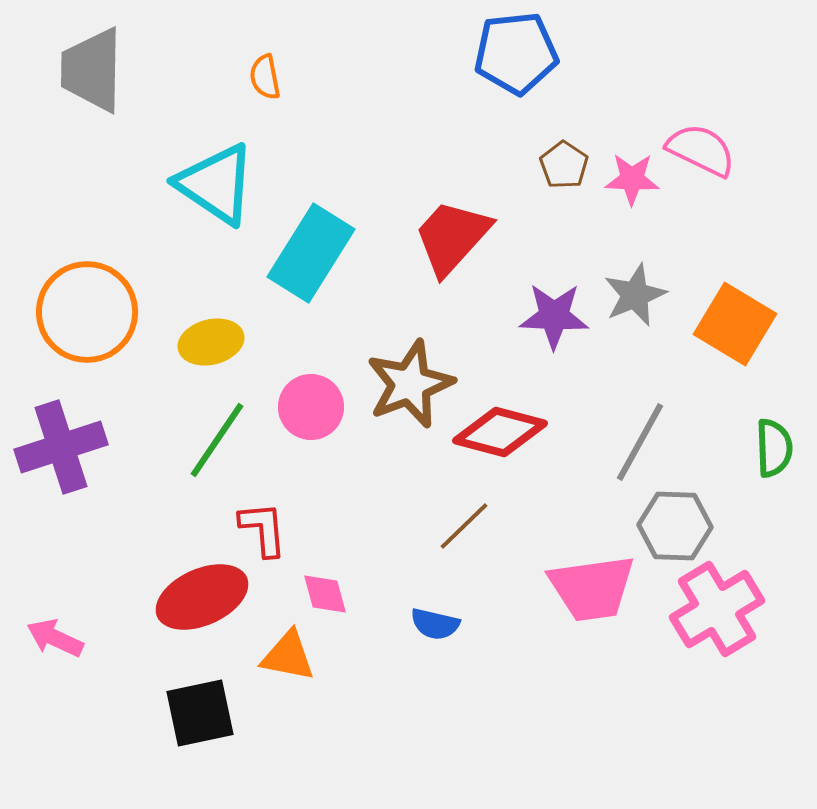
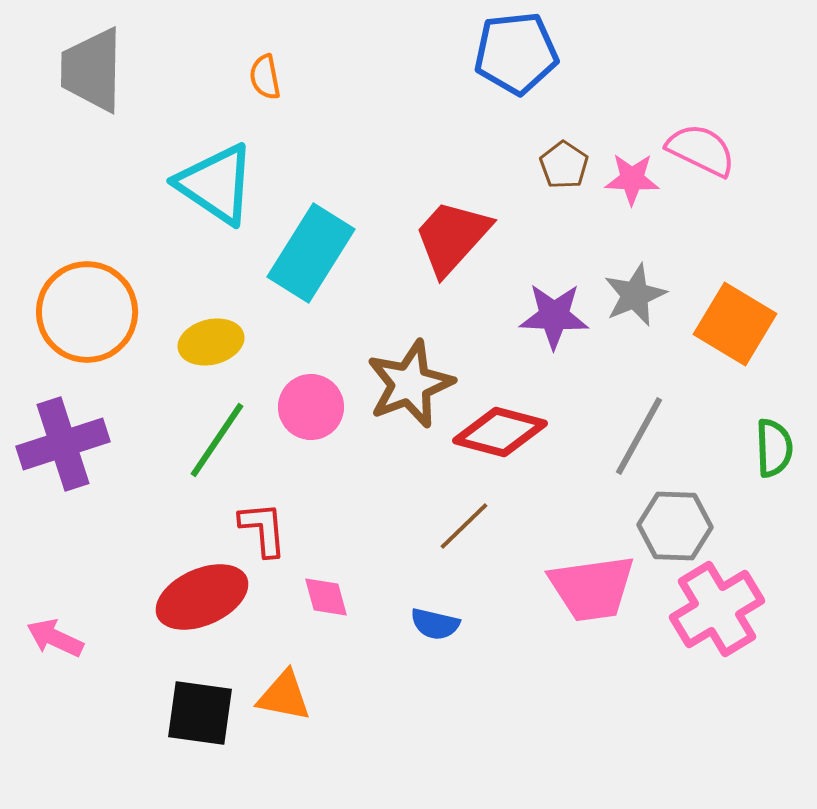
gray line: moved 1 px left, 6 px up
purple cross: moved 2 px right, 3 px up
pink diamond: moved 1 px right, 3 px down
orange triangle: moved 4 px left, 40 px down
black square: rotated 20 degrees clockwise
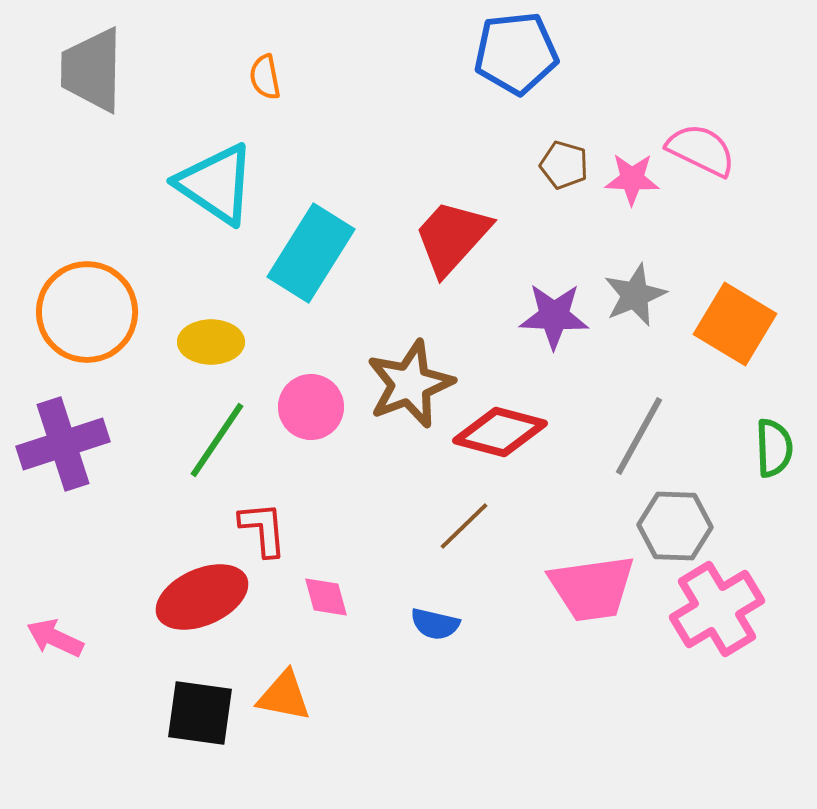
brown pentagon: rotated 18 degrees counterclockwise
yellow ellipse: rotated 14 degrees clockwise
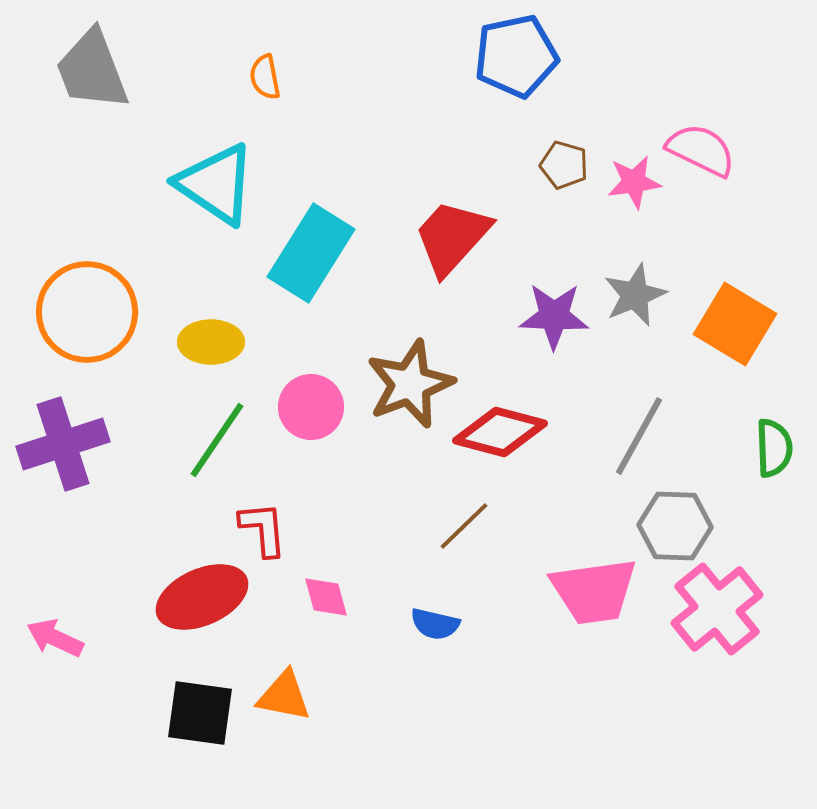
blue pentagon: moved 3 px down; rotated 6 degrees counterclockwise
gray trapezoid: rotated 22 degrees counterclockwise
pink star: moved 2 px right, 3 px down; rotated 10 degrees counterclockwise
pink trapezoid: moved 2 px right, 3 px down
pink cross: rotated 8 degrees counterclockwise
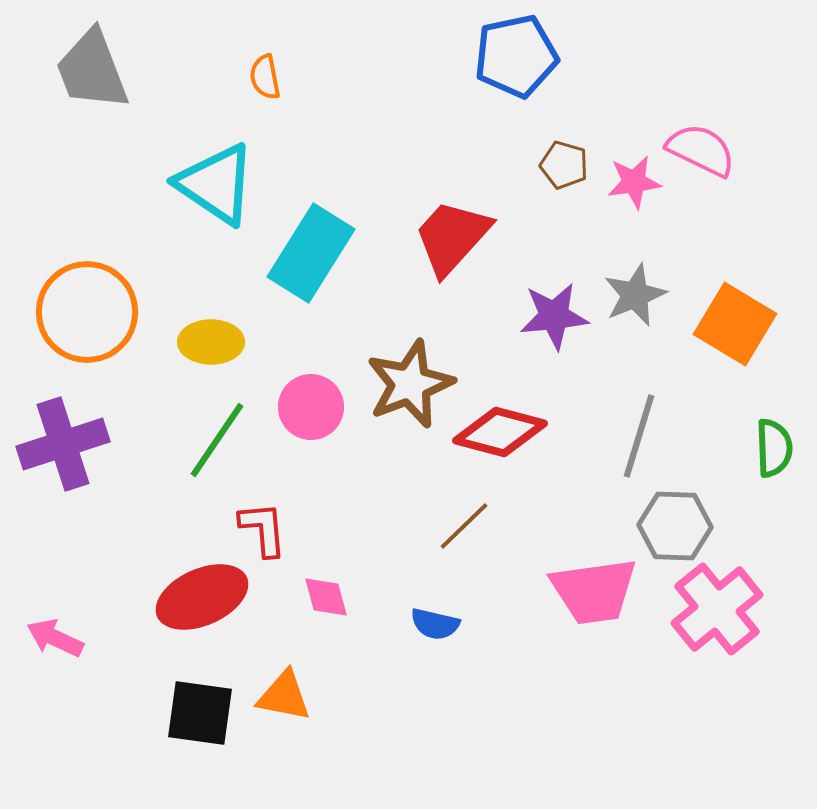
purple star: rotated 8 degrees counterclockwise
gray line: rotated 12 degrees counterclockwise
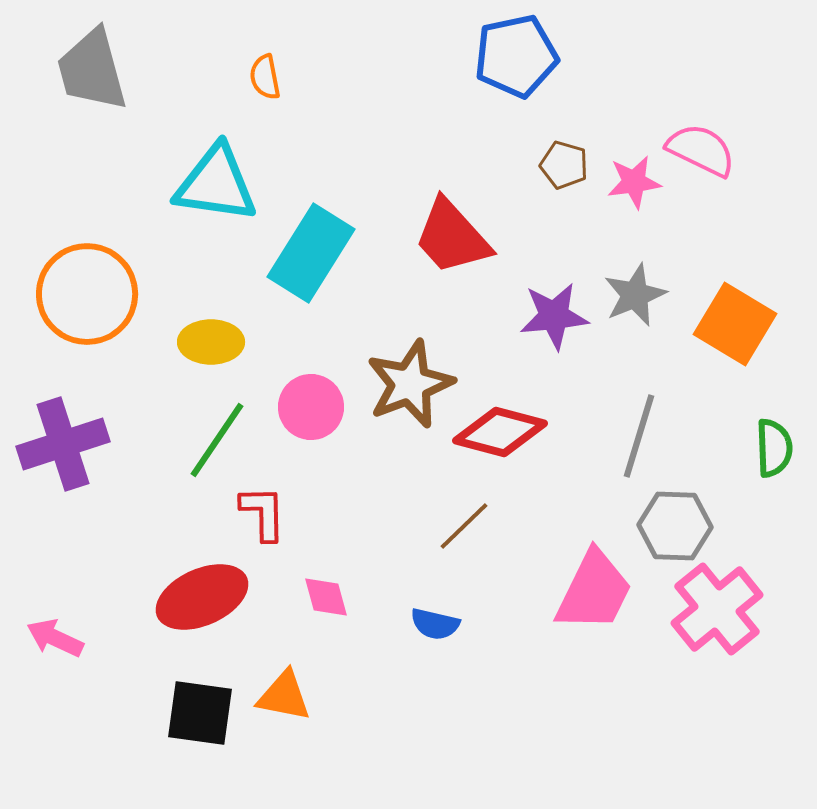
gray trapezoid: rotated 6 degrees clockwise
cyan triangle: rotated 26 degrees counterclockwise
red trapezoid: rotated 84 degrees counterclockwise
orange circle: moved 18 px up
red L-shape: moved 16 px up; rotated 4 degrees clockwise
pink trapezoid: rotated 56 degrees counterclockwise
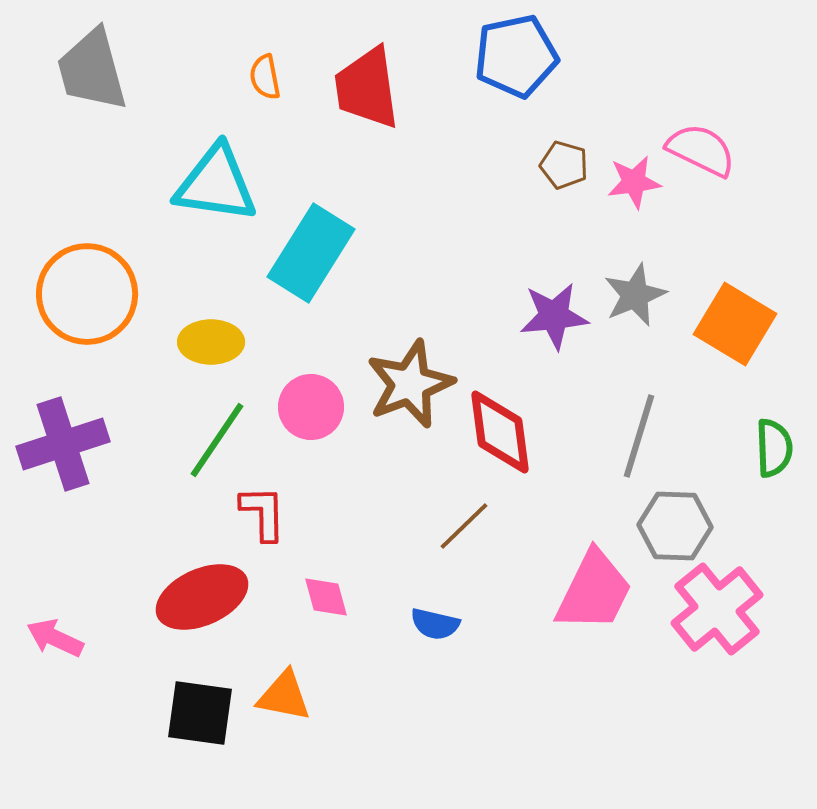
red trapezoid: moved 85 px left, 149 px up; rotated 34 degrees clockwise
red diamond: rotated 68 degrees clockwise
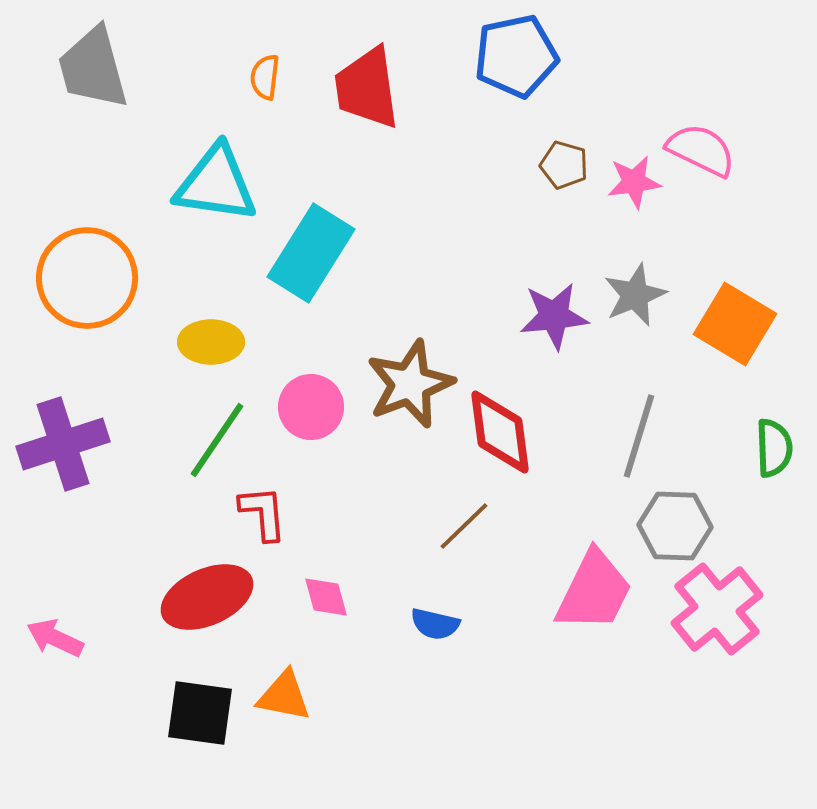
gray trapezoid: moved 1 px right, 2 px up
orange semicircle: rotated 18 degrees clockwise
orange circle: moved 16 px up
red L-shape: rotated 4 degrees counterclockwise
red ellipse: moved 5 px right
